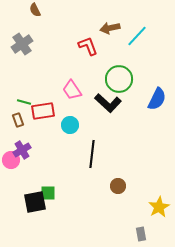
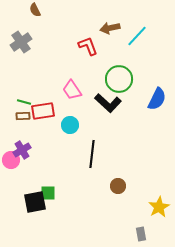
gray cross: moved 1 px left, 2 px up
brown rectangle: moved 5 px right, 4 px up; rotated 72 degrees counterclockwise
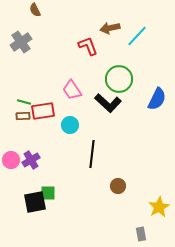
purple cross: moved 9 px right, 10 px down
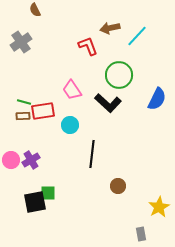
green circle: moved 4 px up
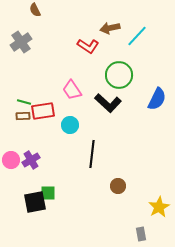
red L-shape: rotated 145 degrees clockwise
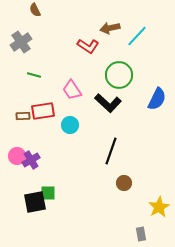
green line: moved 10 px right, 27 px up
black line: moved 19 px right, 3 px up; rotated 12 degrees clockwise
pink circle: moved 6 px right, 4 px up
brown circle: moved 6 px right, 3 px up
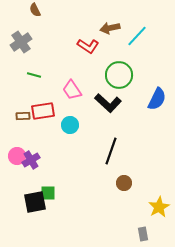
gray rectangle: moved 2 px right
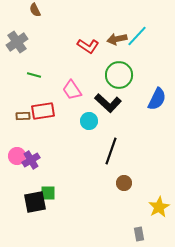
brown arrow: moved 7 px right, 11 px down
gray cross: moved 4 px left
cyan circle: moved 19 px right, 4 px up
gray rectangle: moved 4 px left
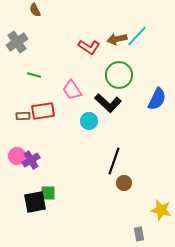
red L-shape: moved 1 px right, 1 px down
black line: moved 3 px right, 10 px down
yellow star: moved 2 px right, 3 px down; rotated 30 degrees counterclockwise
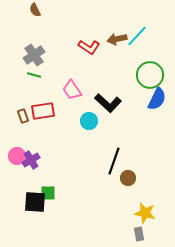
gray cross: moved 17 px right, 13 px down
green circle: moved 31 px right
brown rectangle: rotated 72 degrees clockwise
brown circle: moved 4 px right, 5 px up
black square: rotated 15 degrees clockwise
yellow star: moved 16 px left, 3 px down
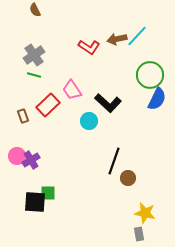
red rectangle: moved 5 px right, 6 px up; rotated 35 degrees counterclockwise
